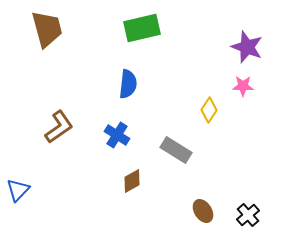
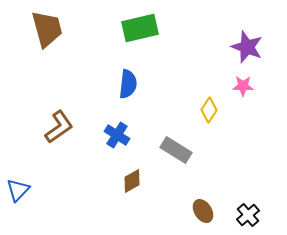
green rectangle: moved 2 px left
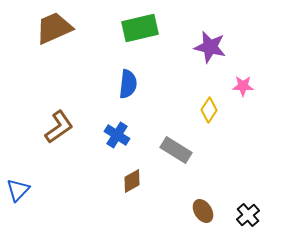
brown trapezoid: moved 7 px right, 1 px up; rotated 99 degrees counterclockwise
purple star: moved 37 px left; rotated 8 degrees counterclockwise
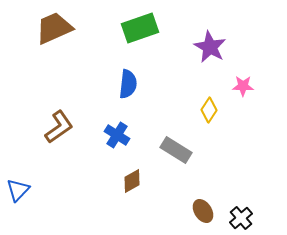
green rectangle: rotated 6 degrees counterclockwise
purple star: rotated 16 degrees clockwise
black cross: moved 7 px left, 3 px down
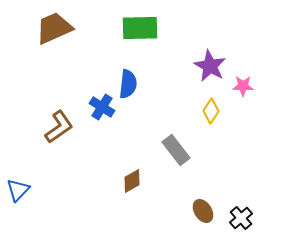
green rectangle: rotated 18 degrees clockwise
purple star: moved 19 px down
yellow diamond: moved 2 px right, 1 px down
blue cross: moved 15 px left, 28 px up
gray rectangle: rotated 20 degrees clockwise
